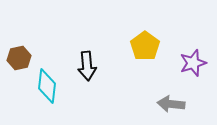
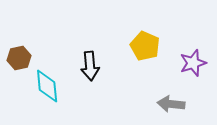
yellow pentagon: rotated 12 degrees counterclockwise
black arrow: moved 3 px right
cyan diamond: rotated 12 degrees counterclockwise
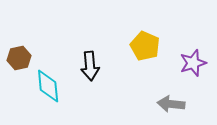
cyan diamond: moved 1 px right
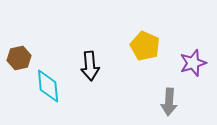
gray arrow: moved 2 px left, 2 px up; rotated 92 degrees counterclockwise
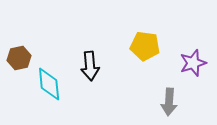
yellow pentagon: rotated 16 degrees counterclockwise
cyan diamond: moved 1 px right, 2 px up
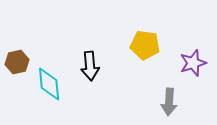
yellow pentagon: moved 1 px up
brown hexagon: moved 2 px left, 4 px down
